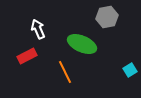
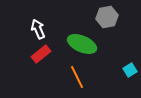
red rectangle: moved 14 px right, 2 px up; rotated 12 degrees counterclockwise
orange line: moved 12 px right, 5 px down
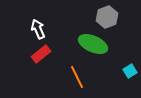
gray hexagon: rotated 10 degrees counterclockwise
green ellipse: moved 11 px right
cyan square: moved 1 px down
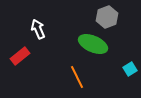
red rectangle: moved 21 px left, 2 px down
cyan square: moved 2 px up
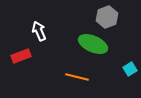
white arrow: moved 1 px right, 2 px down
red rectangle: moved 1 px right; rotated 18 degrees clockwise
orange line: rotated 50 degrees counterclockwise
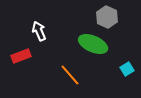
gray hexagon: rotated 15 degrees counterclockwise
cyan square: moved 3 px left
orange line: moved 7 px left, 2 px up; rotated 35 degrees clockwise
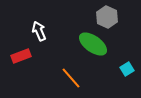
green ellipse: rotated 12 degrees clockwise
orange line: moved 1 px right, 3 px down
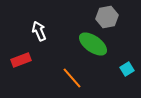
gray hexagon: rotated 25 degrees clockwise
red rectangle: moved 4 px down
orange line: moved 1 px right
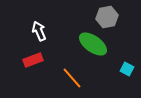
red rectangle: moved 12 px right
cyan square: rotated 32 degrees counterclockwise
